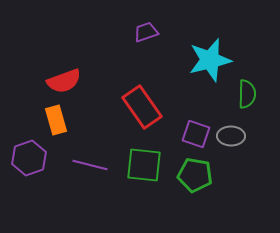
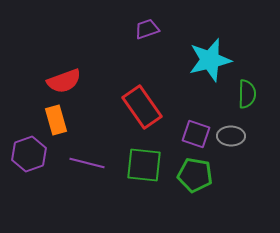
purple trapezoid: moved 1 px right, 3 px up
purple hexagon: moved 4 px up
purple line: moved 3 px left, 2 px up
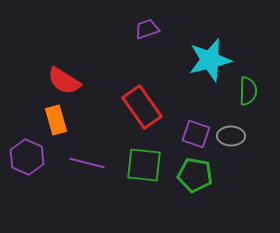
red semicircle: rotated 52 degrees clockwise
green semicircle: moved 1 px right, 3 px up
purple hexagon: moved 2 px left, 3 px down; rotated 16 degrees counterclockwise
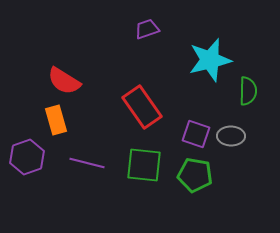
purple hexagon: rotated 16 degrees clockwise
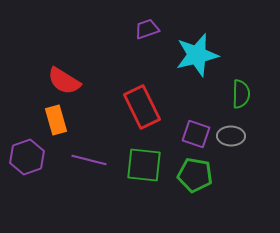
cyan star: moved 13 px left, 5 px up
green semicircle: moved 7 px left, 3 px down
red rectangle: rotated 9 degrees clockwise
purple line: moved 2 px right, 3 px up
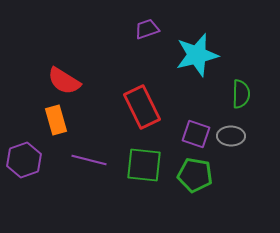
purple hexagon: moved 3 px left, 3 px down
